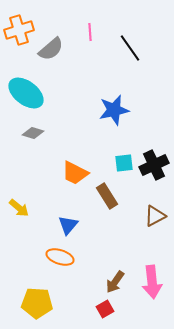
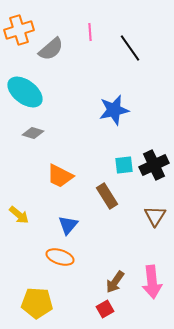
cyan ellipse: moved 1 px left, 1 px up
cyan square: moved 2 px down
orange trapezoid: moved 15 px left, 3 px down
yellow arrow: moved 7 px down
brown triangle: rotated 30 degrees counterclockwise
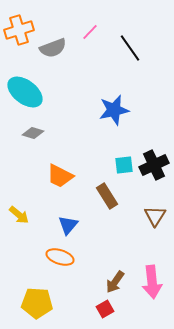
pink line: rotated 48 degrees clockwise
gray semicircle: moved 2 px right, 1 px up; rotated 20 degrees clockwise
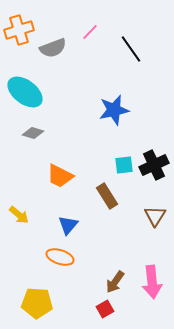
black line: moved 1 px right, 1 px down
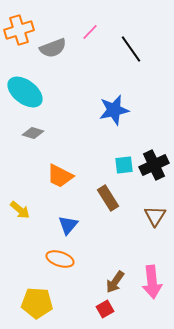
brown rectangle: moved 1 px right, 2 px down
yellow arrow: moved 1 px right, 5 px up
orange ellipse: moved 2 px down
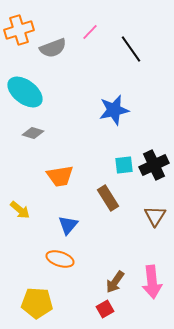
orange trapezoid: rotated 36 degrees counterclockwise
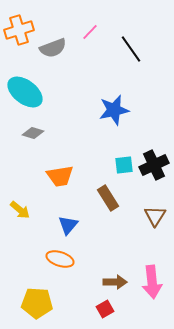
brown arrow: rotated 125 degrees counterclockwise
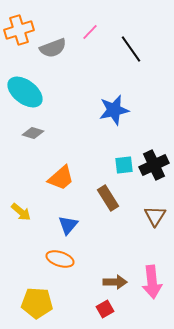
orange trapezoid: moved 1 px right, 2 px down; rotated 32 degrees counterclockwise
yellow arrow: moved 1 px right, 2 px down
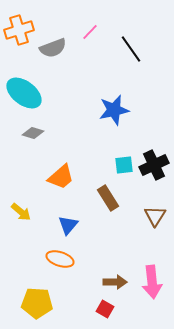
cyan ellipse: moved 1 px left, 1 px down
orange trapezoid: moved 1 px up
red square: rotated 30 degrees counterclockwise
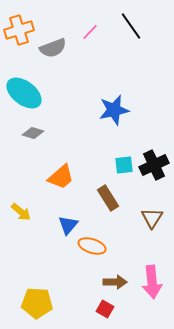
black line: moved 23 px up
brown triangle: moved 3 px left, 2 px down
orange ellipse: moved 32 px right, 13 px up
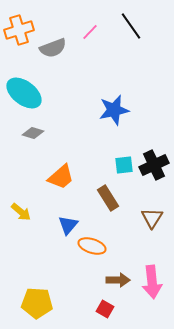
brown arrow: moved 3 px right, 2 px up
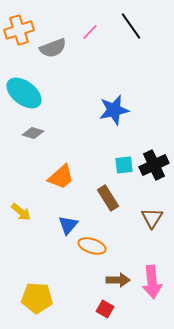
yellow pentagon: moved 5 px up
